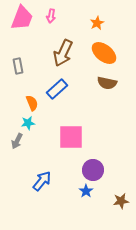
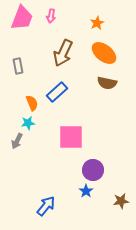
blue rectangle: moved 3 px down
blue arrow: moved 4 px right, 25 px down
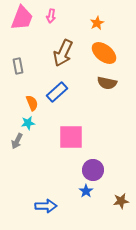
blue arrow: rotated 50 degrees clockwise
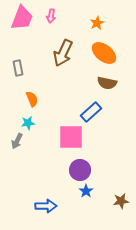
gray rectangle: moved 2 px down
blue rectangle: moved 34 px right, 20 px down
orange semicircle: moved 4 px up
purple circle: moved 13 px left
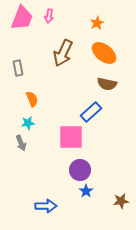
pink arrow: moved 2 px left
brown semicircle: moved 1 px down
gray arrow: moved 4 px right, 2 px down; rotated 49 degrees counterclockwise
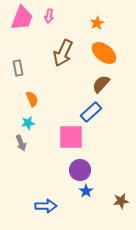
brown semicircle: moved 6 px left; rotated 120 degrees clockwise
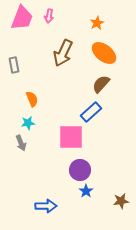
gray rectangle: moved 4 px left, 3 px up
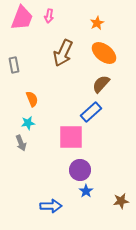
blue arrow: moved 5 px right
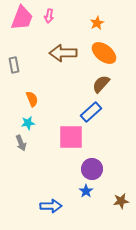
brown arrow: rotated 64 degrees clockwise
purple circle: moved 12 px right, 1 px up
